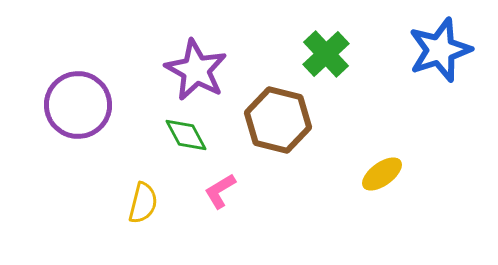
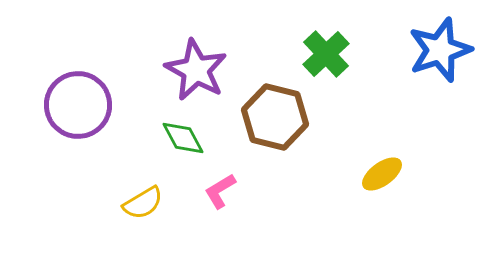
brown hexagon: moved 3 px left, 3 px up
green diamond: moved 3 px left, 3 px down
yellow semicircle: rotated 45 degrees clockwise
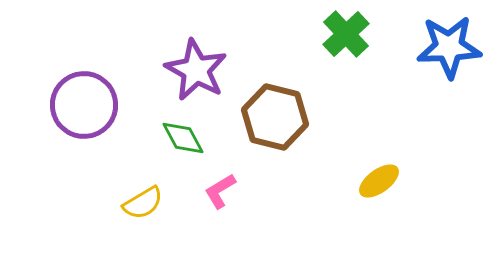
blue star: moved 9 px right, 3 px up; rotated 16 degrees clockwise
green cross: moved 20 px right, 20 px up
purple circle: moved 6 px right
yellow ellipse: moved 3 px left, 7 px down
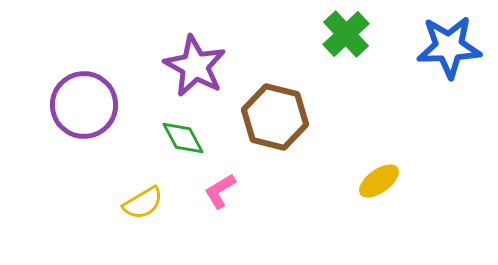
purple star: moved 1 px left, 4 px up
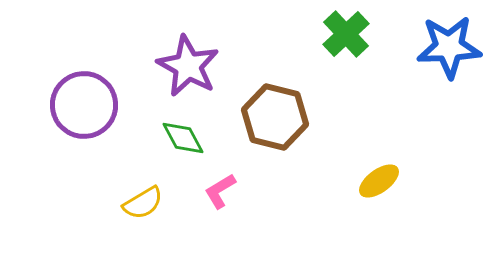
purple star: moved 7 px left
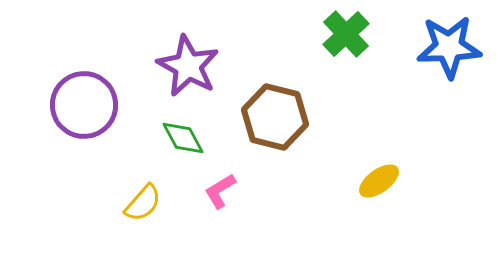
yellow semicircle: rotated 18 degrees counterclockwise
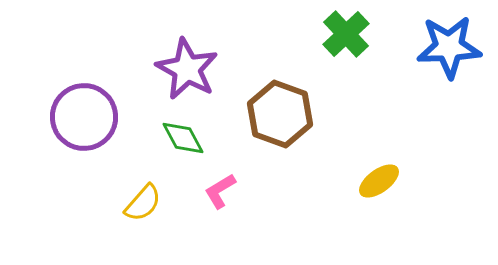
purple star: moved 1 px left, 3 px down
purple circle: moved 12 px down
brown hexagon: moved 5 px right, 3 px up; rotated 6 degrees clockwise
